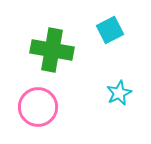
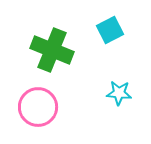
green cross: rotated 12 degrees clockwise
cyan star: rotated 30 degrees clockwise
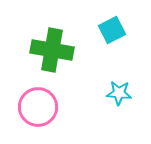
cyan square: moved 2 px right
green cross: rotated 12 degrees counterclockwise
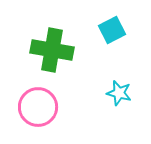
cyan star: rotated 10 degrees clockwise
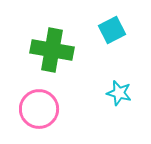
pink circle: moved 1 px right, 2 px down
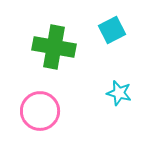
green cross: moved 2 px right, 3 px up
pink circle: moved 1 px right, 2 px down
